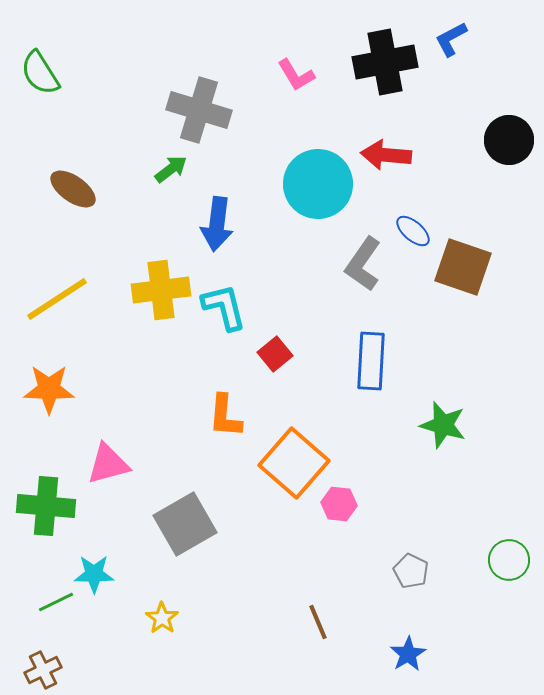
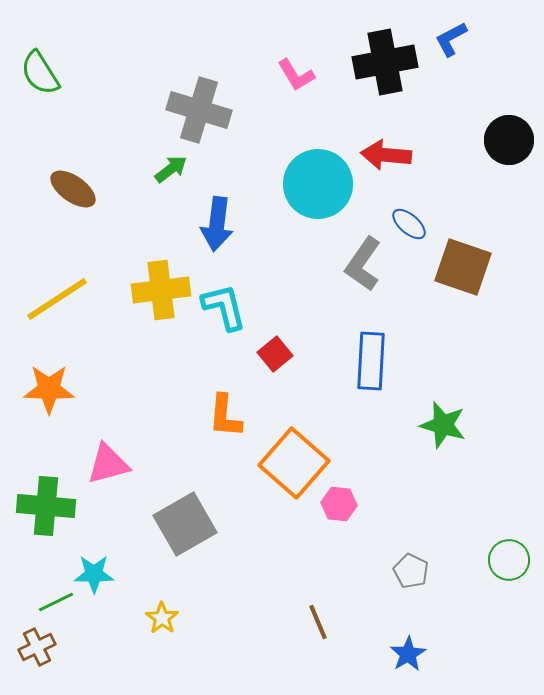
blue ellipse: moved 4 px left, 7 px up
brown cross: moved 6 px left, 23 px up
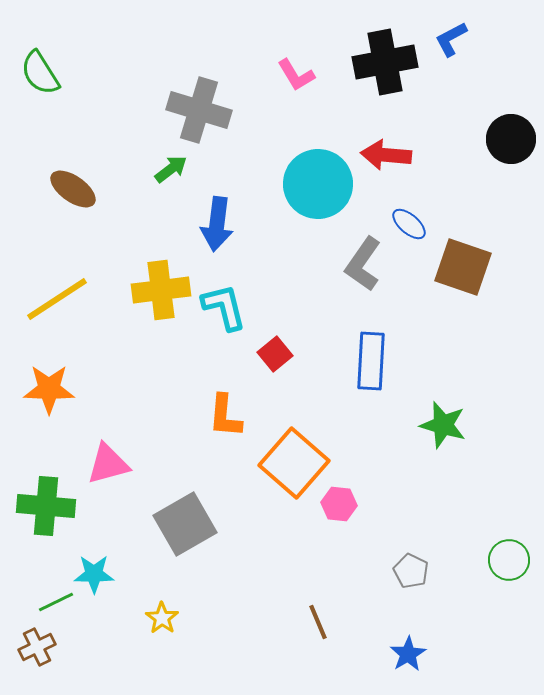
black circle: moved 2 px right, 1 px up
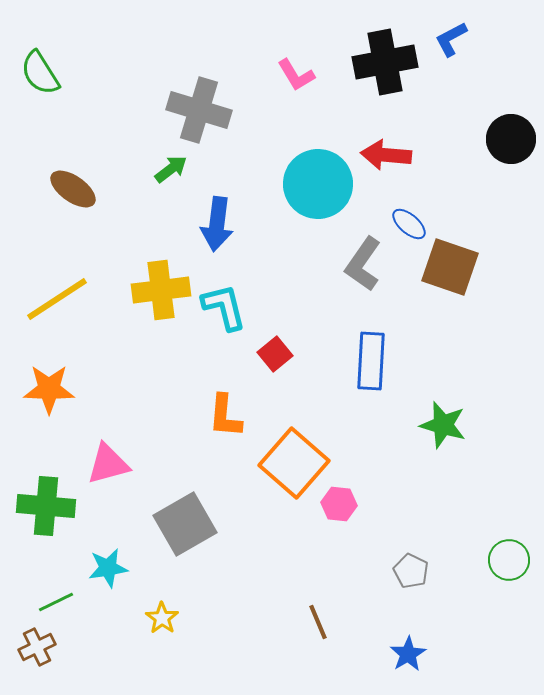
brown square: moved 13 px left
cyan star: moved 14 px right, 6 px up; rotated 9 degrees counterclockwise
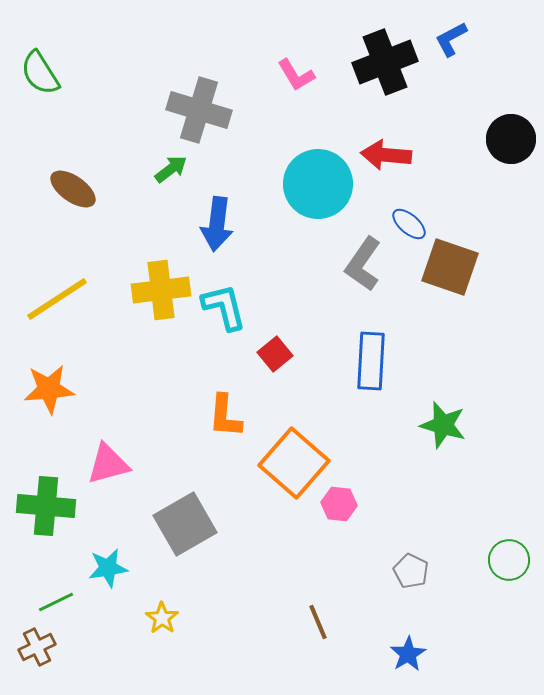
black cross: rotated 10 degrees counterclockwise
orange star: rotated 6 degrees counterclockwise
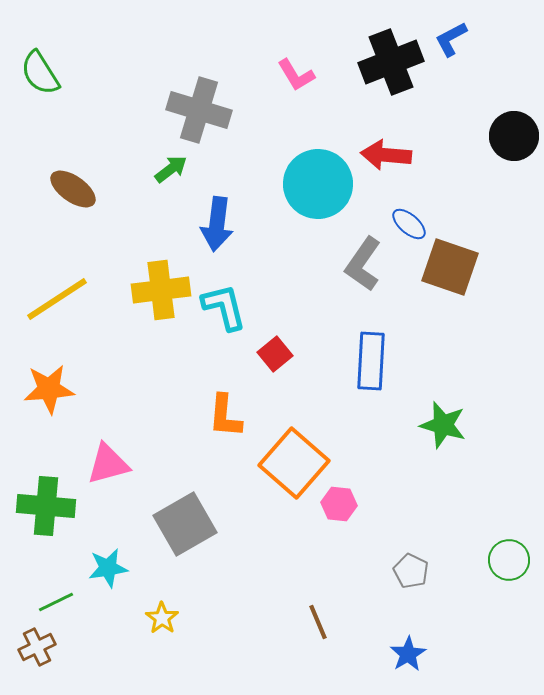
black cross: moved 6 px right
black circle: moved 3 px right, 3 px up
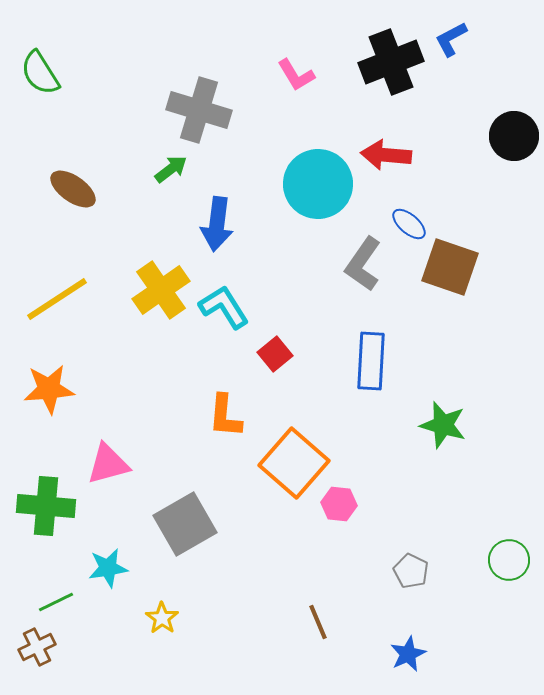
yellow cross: rotated 28 degrees counterclockwise
cyan L-shape: rotated 18 degrees counterclockwise
blue star: rotated 6 degrees clockwise
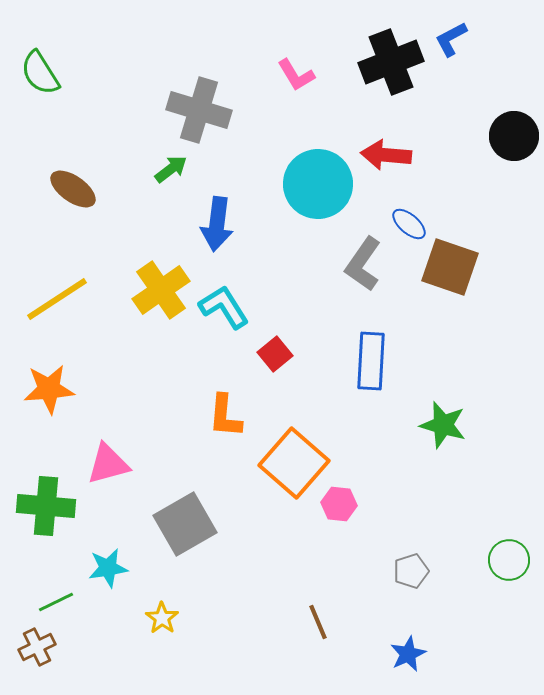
gray pentagon: rotated 28 degrees clockwise
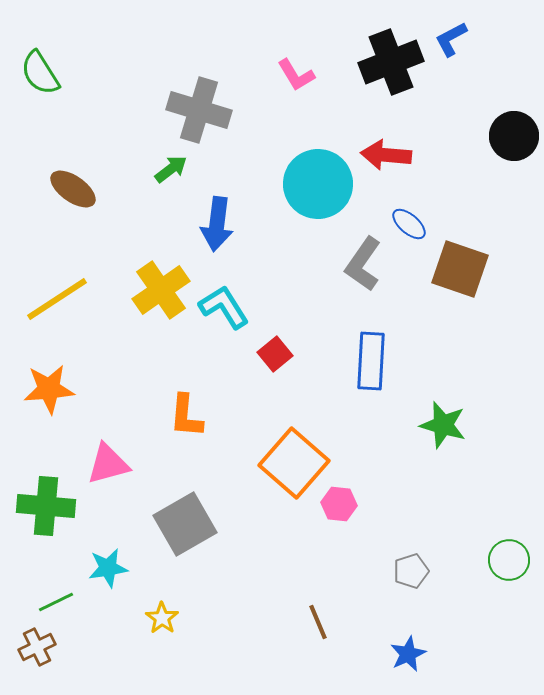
brown square: moved 10 px right, 2 px down
orange L-shape: moved 39 px left
